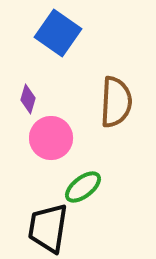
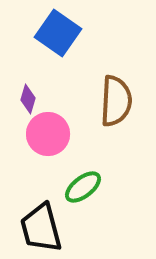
brown semicircle: moved 1 px up
pink circle: moved 3 px left, 4 px up
black trapezoid: moved 7 px left; rotated 24 degrees counterclockwise
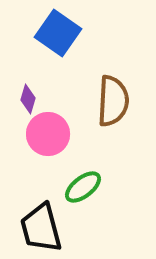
brown semicircle: moved 3 px left
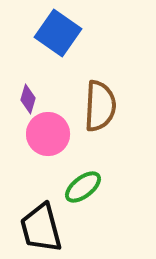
brown semicircle: moved 13 px left, 5 px down
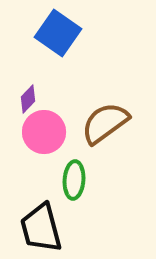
purple diamond: rotated 28 degrees clockwise
brown semicircle: moved 5 px right, 17 px down; rotated 129 degrees counterclockwise
pink circle: moved 4 px left, 2 px up
green ellipse: moved 9 px left, 7 px up; rotated 48 degrees counterclockwise
